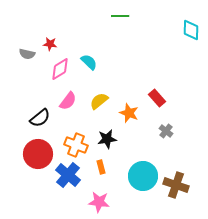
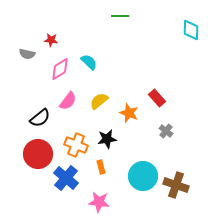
red star: moved 1 px right, 4 px up
blue cross: moved 2 px left, 3 px down
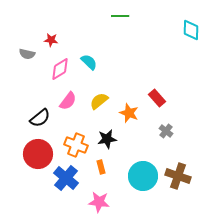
brown cross: moved 2 px right, 9 px up
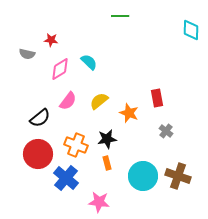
red rectangle: rotated 30 degrees clockwise
orange rectangle: moved 6 px right, 4 px up
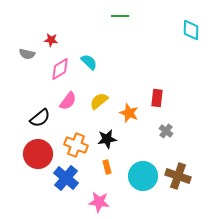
red rectangle: rotated 18 degrees clockwise
orange rectangle: moved 4 px down
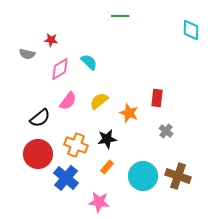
orange rectangle: rotated 56 degrees clockwise
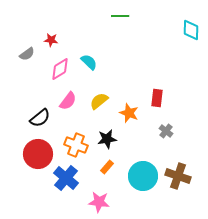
gray semicircle: rotated 49 degrees counterclockwise
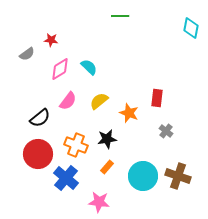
cyan diamond: moved 2 px up; rotated 10 degrees clockwise
cyan semicircle: moved 5 px down
